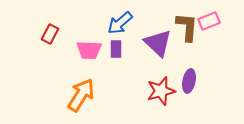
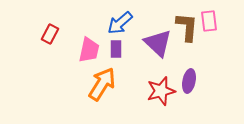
pink rectangle: rotated 75 degrees counterclockwise
pink trapezoid: rotated 80 degrees counterclockwise
orange arrow: moved 21 px right, 11 px up
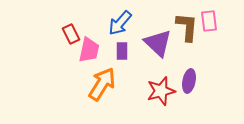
blue arrow: rotated 8 degrees counterclockwise
red rectangle: moved 21 px right; rotated 54 degrees counterclockwise
purple rectangle: moved 6 px right, 2 px down
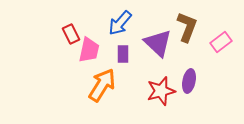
pink rectangle: moved 12 px right, 21 px down; rotated 60 degrees clockwise
brown L-shape: rotated 16 degrees clockwise
purple rectangle: moved 1 px right, 3 px down
orange arrow: moved 1 px down
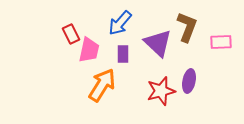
pink rectangle: rotated 35 degrees clockwise
